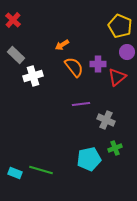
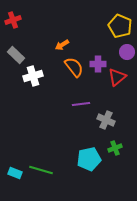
red cross: rotated 28 degrees clockwise
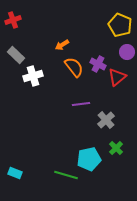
yellow pentagon: moved 1 px up
purple cross: rotated 28 degrees clockwise
gray cross: rotated 24 degrees clockwise
green cross: moved 1 px right; rotated 24 degrees counterclockwise
green line: moved 25 px right, 5 px down
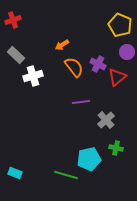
purple line: moved 2 px up
green cross: rotated 32 degrees counterclockwise
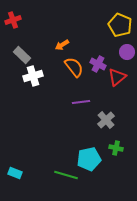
gray rectangle: moved 6 px right
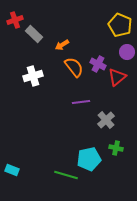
red cross: moved 2 px right
gray rectangle: moved 12 px right, 21 px up
cyan rectangle: moved 3 px left, 3 px up
